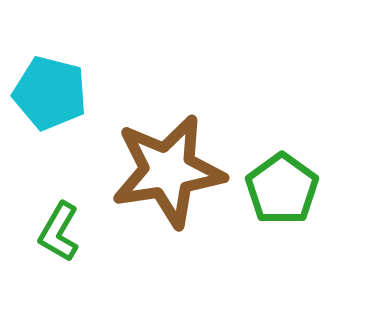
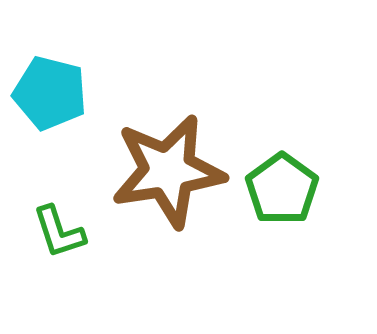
green L-shape: rotated 48 degrees counterclockwise
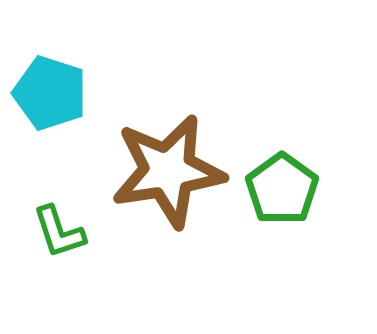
cyan pentagon: rotated 4 degrees clockwise
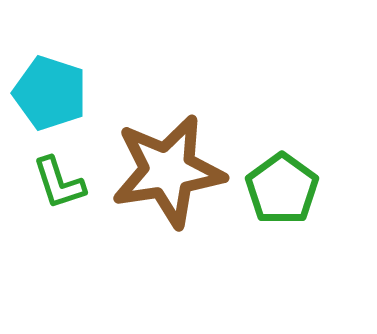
green L-shape: moved 49 px up
